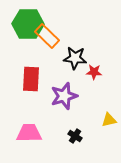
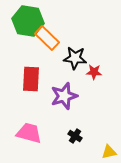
green hexagon: moved 3 px up; rotated 8 degrees clockwise
orange rectangle: moved 2 px down
yellow triangle: moved 32 px down
pink trapezoid: rotated 16 degrees clockwise
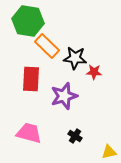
orange rectangle: moved 8 px down
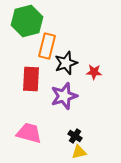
green hexagon: moved 1 px left; rotated 24 degrees counterclockwise
orange rectangle: rotated 60 degrees clockwise
black star: moved 9 px left, 5 px down; rotated 25 degrees counterclockwise
yellow triangle: moved 30 px left
